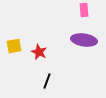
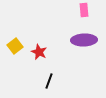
purple ellipse: rotated 10 degrees counterclockwise
yellow square: moved 1 px right; rotated 28 degrees counterclockwise
black line: moved 2 px right
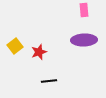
red star: rotated 28 degrees clockwise
black line: rotated 63 degrees clockwise
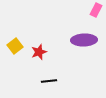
pink rectangle: moved 12 px right; rotated 32 degrees clockwise
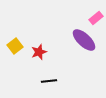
pink rectangle: moved 8 px down; rotated 24 degrees clockwise
purple ellipse: rotated 45 degrees clockwise
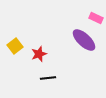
pink rectangle: rotated 64 degrees clockwise
red star: moved 2 px down
black line: moved 1 px left, 3 px up
